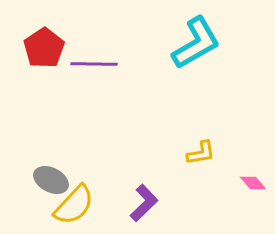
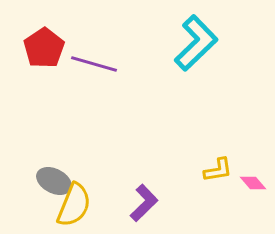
cyan L-shape: rotated 14 degrees counterclockwise
purple line: rotated 15 degrees clockwise
yellow L-shape: moved 17 px right, 17 px down
gray ellipse: moved 3 px right, 1 px down
yellow semicircle: rotated 21 degrees counterclockwise
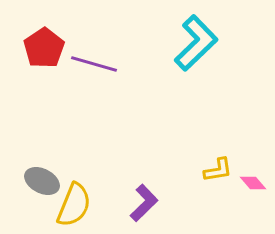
gray ellipse: moved 12 px left
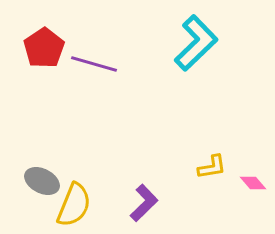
yellow L-shape: moved 6 px left, 3 px up
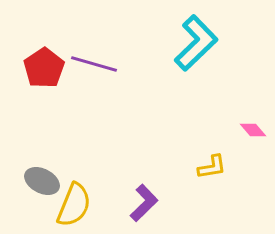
red pentagon: moved 20 px down
pink diamond: moved 53 px up
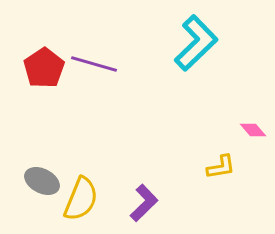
yellow L-shape: moved 9 px right
yellow semicircle: moved 7 px right, 6 px up
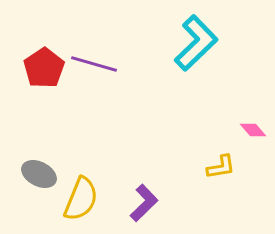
gray ellipse: moved 3 px left, 7 px up
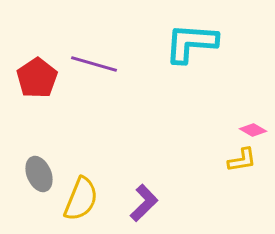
cyan L-shape: moved 5 px left; rotated 132 degrees counterclockwise
red pentagon: moved 7 px left, 10 px down
pink diamond: rotated 20 degrees counterclockwise
yellow L-shape: moved 21 px right, 7 px up
gray ellipse: rotated 40 degrees clockwise
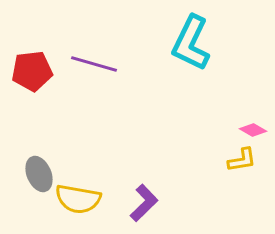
cyan L-shape: rotated 68 degrees counterclockwise
red pentagon: moved 5 px left, 7 px up; rotated 27 degrees clockwise
yellow semicircle: moved 3 px left; rotated 78 degrees clockwise
